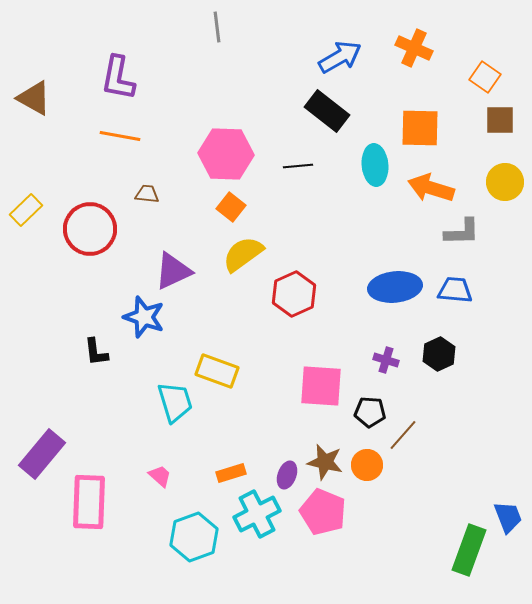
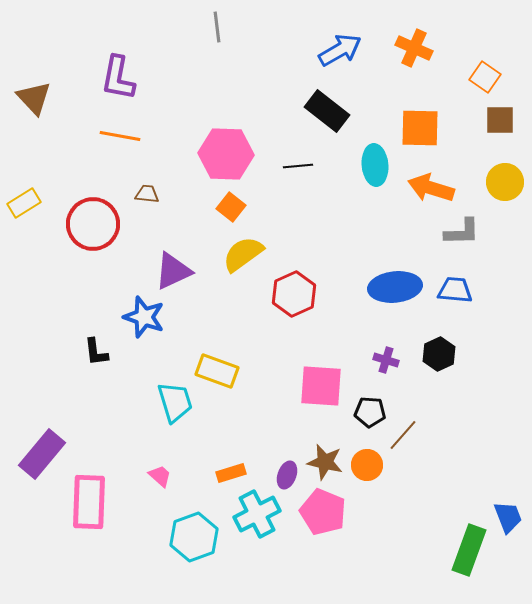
blue arrow at (340, 57): moved 7 px up
brown triangle at (34, 98): rotated 18 degrees clockwise
yellow rectangle at (26, 210): moved 2 px left, 7 px up; rotated 12 degrees clockwise
red circle at (90, 229): moved 3 px right, 5 px up
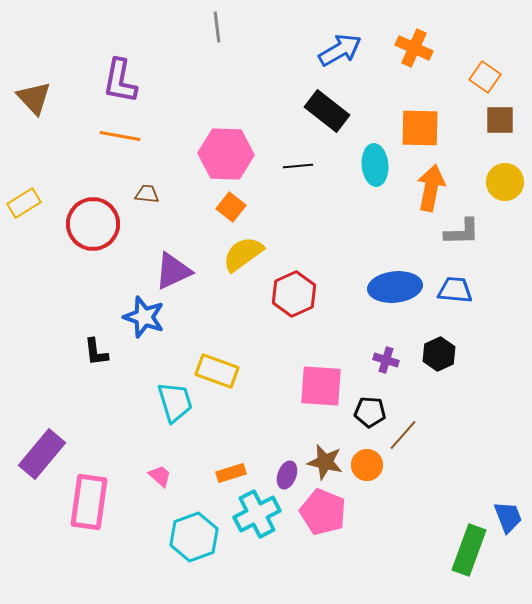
purple L-shape at (118, 78): moved 2 px right, 3 px down
orange arrow at (431, 188): rotated 84 degrees clockwise
pink rectangle at (89, 502): rotated 6 degrees clockwise
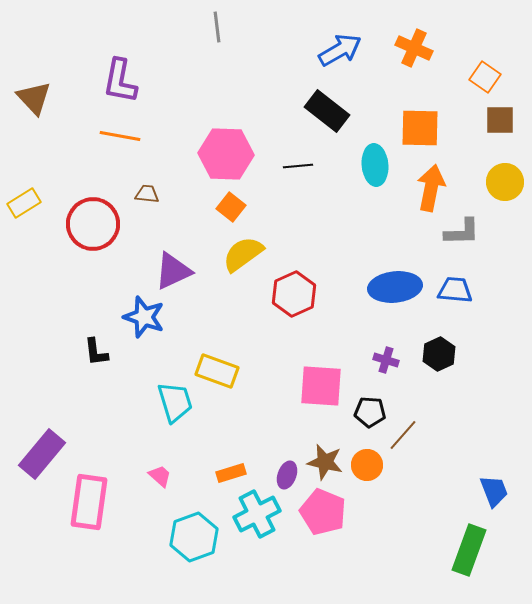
blue trapezoid at (508, 517): moved 14 px left, 26 px up
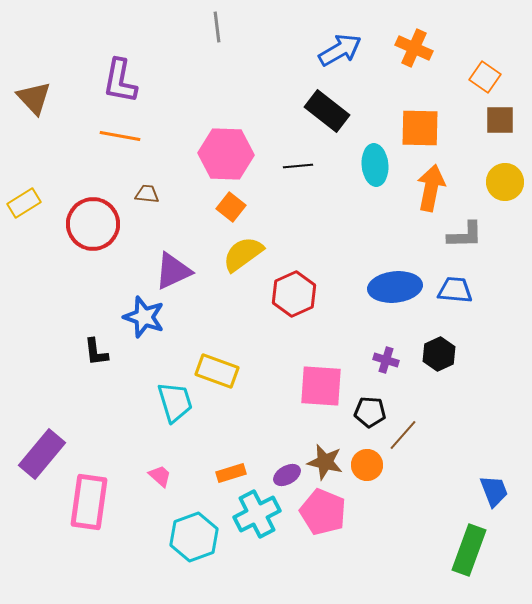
gray L-shape at (462, 232): moved 3 px right, 3 px down
purple ellipse at (287, 475): rotated 40 degrees clockwise
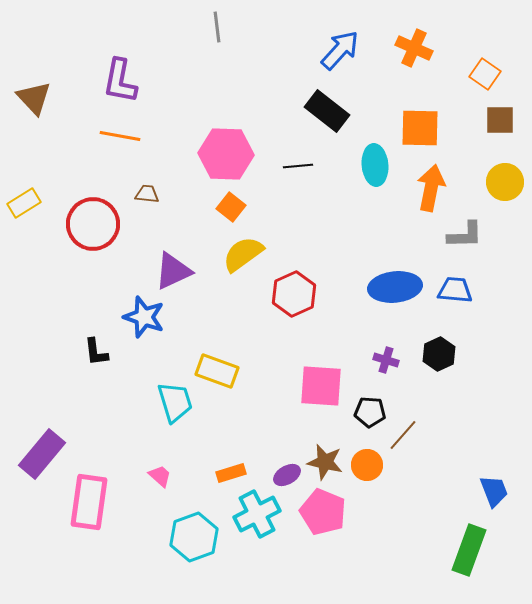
blue arrow at (340, 50): rotated 18 degrees counterclockwise
orange square at (485, 77): moved 3 px up
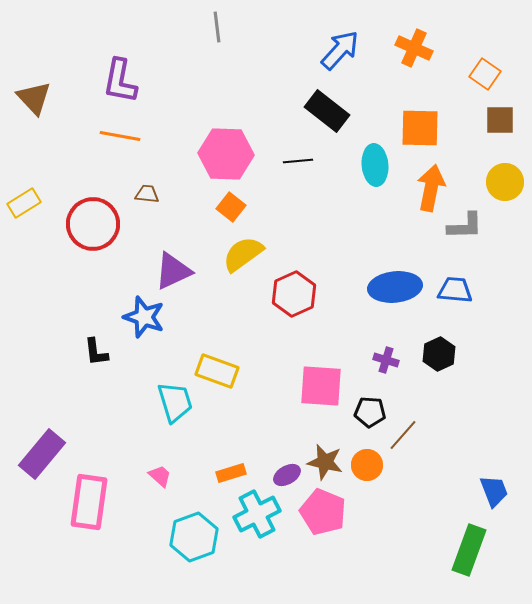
black line at (298, 166): moved 5 px up
gray L-shape at (465, 235): moved 9 px up
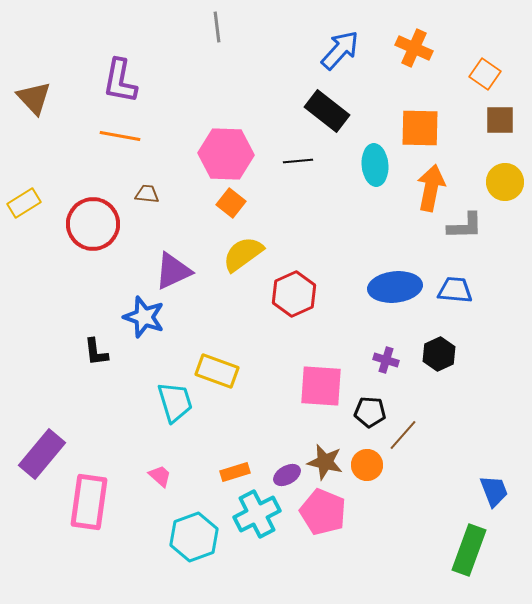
orange square at (231, 207): moved 4 px up
orange rectangle at (231, 473): moved 4 px right, 1 px up
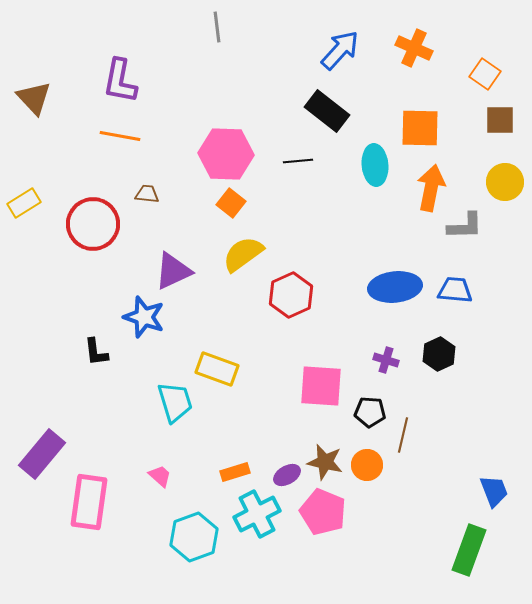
red hexagon at (294, 294): moved 3 px left, 1 px down
yellow rectangle at (217, 371): moved 2 px up
brown line at (403, 435): rotated 28 degrees counterclockwise
